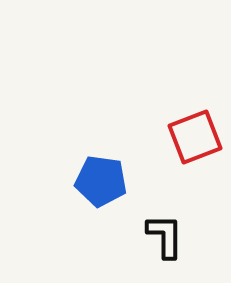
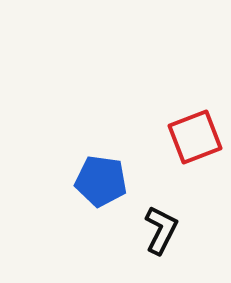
black L-shape: moved 4 px left, 6 px up; rotated 27 degrees clockwise
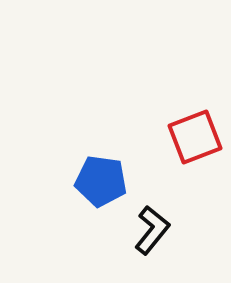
black L-shape: moved 9 px left; rotated 12 degrees clockwise
